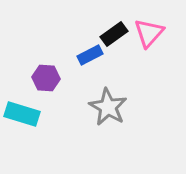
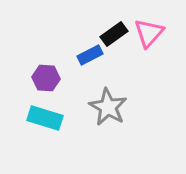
cyan rectangle: moved 23 px right, 4 px down
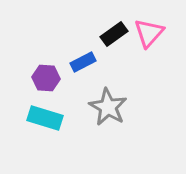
blue rectangle: moved 7 px left, 7 px down
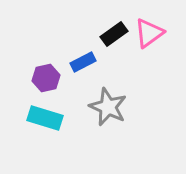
pink triangle: rotated 12 degrees clockwise
purple hexagon: rotated 16 degrees counterclockwise
gray star: rotated 6 degrees counterclockwise
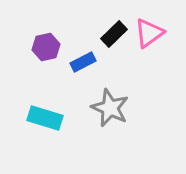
black rectangle: rotated 8 degrees counterclockwise
purple hexagon: moved 31 px up
gray star: moved 2 px right, 1 px down
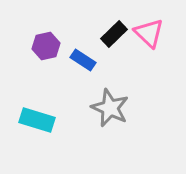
pink triangle: rotated 40 degrees counterclockwise
purple hexagon: moved 1 px up
blue rectangle: moved 2 px up; rotated 60 degrees clockwise
cyan rectangle: moved 8 px left, 2 px down
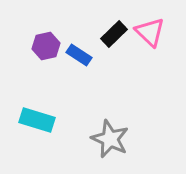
pink triangle: moved 1 px right, 1 px up
blue rectangle: moved 4 px left, 5 px up
gray star: moved 31 px down
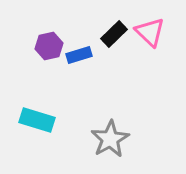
purple hexagon: moved 3 px right
blue rectangle: rotated 50 degrees counterclockwise
gray star: rotated 18 degrees clockwise
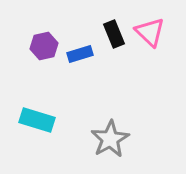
black rectangle: rotated 68 degrees counterclockwise
purple hexagon: moved 5 px left
blue rectangle: moved 1 px right, 1 px up
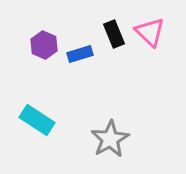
purple hexagon: moved 1 px up; rotated 24 degrees counterclockwise
cyan rectangle: rotated 16 degrees clockwise
